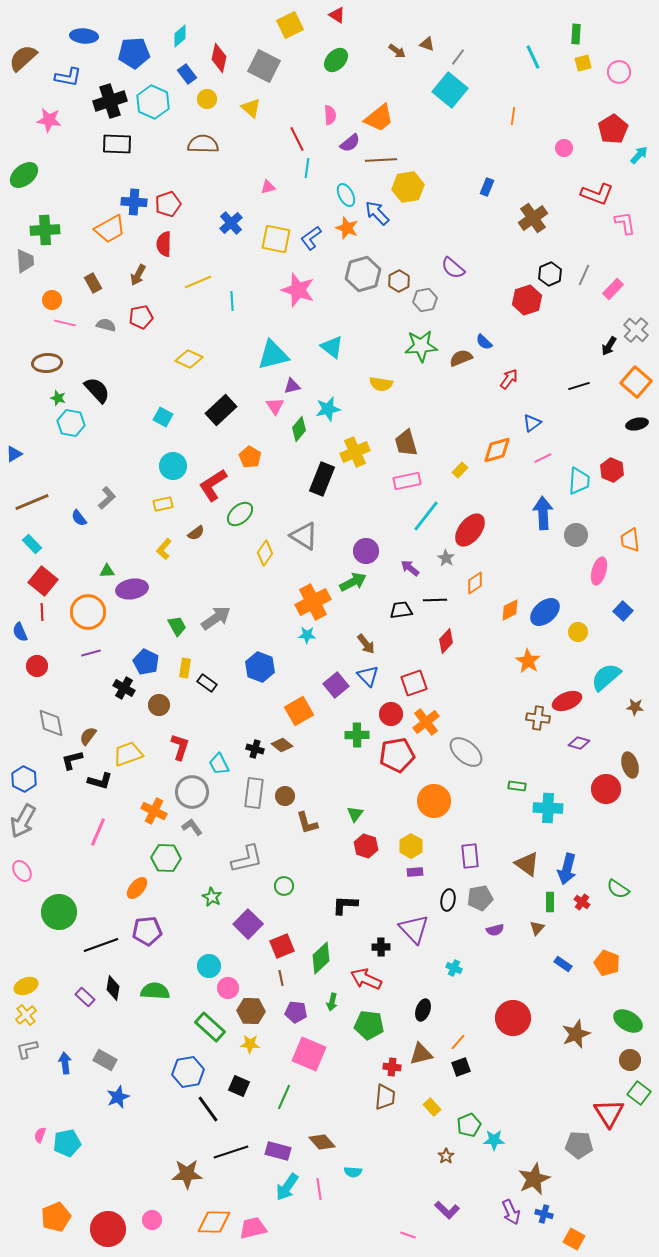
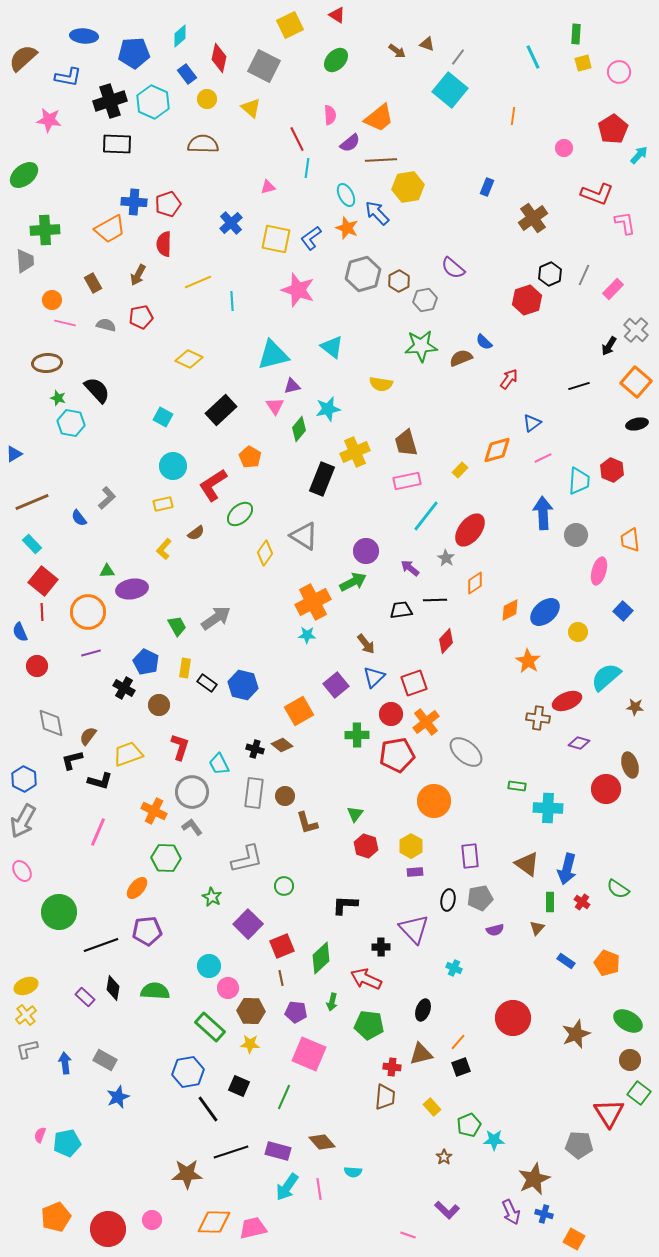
blue hexagon at (260, 667): moved 17 px left, 18 px down; rotated 8 degrees counterclockwise
blue triangle at (368, 676): moved 6 px right, 1 px down; rotated 30 degrees clockwise
blue rectangle at (563, 964): moved 3 px right, 3 px up
brown star at (446, 1156): moved 2 px left, 1 px down
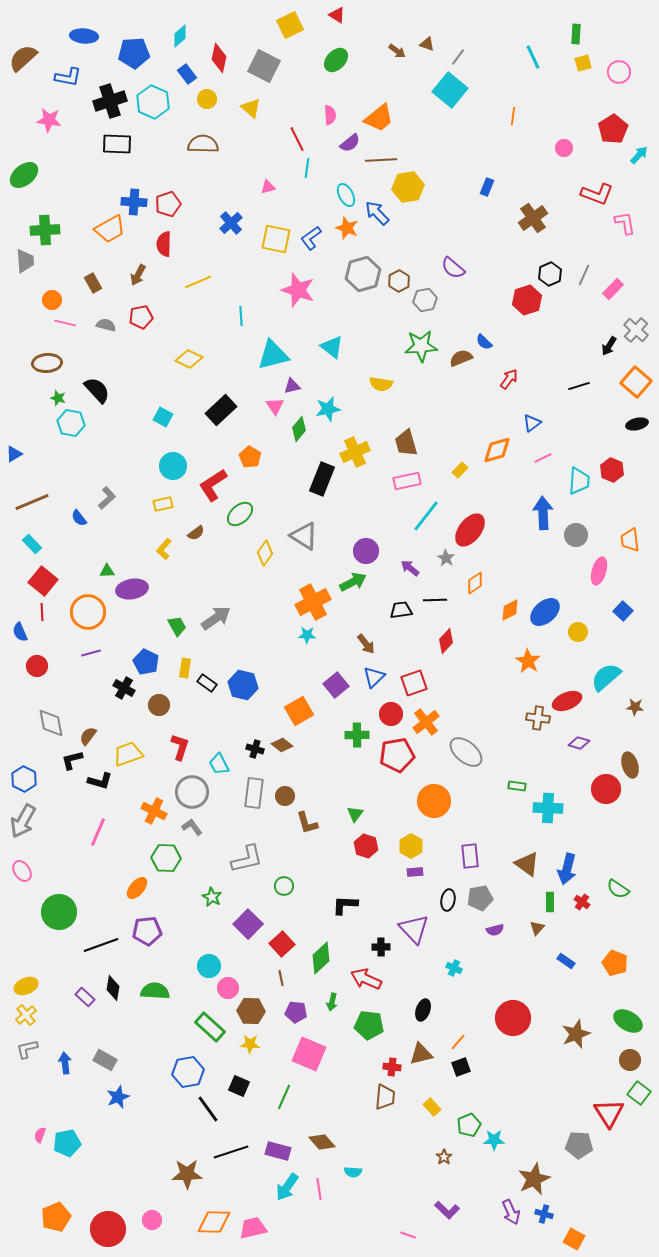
cyan line at (232, 301): moved 9 px right, 15 px down
red square at (282, 946): moved 2 px up; rotated 20 degrees counterclockwise
orange pentagon at (607, 963): moved 8 px right
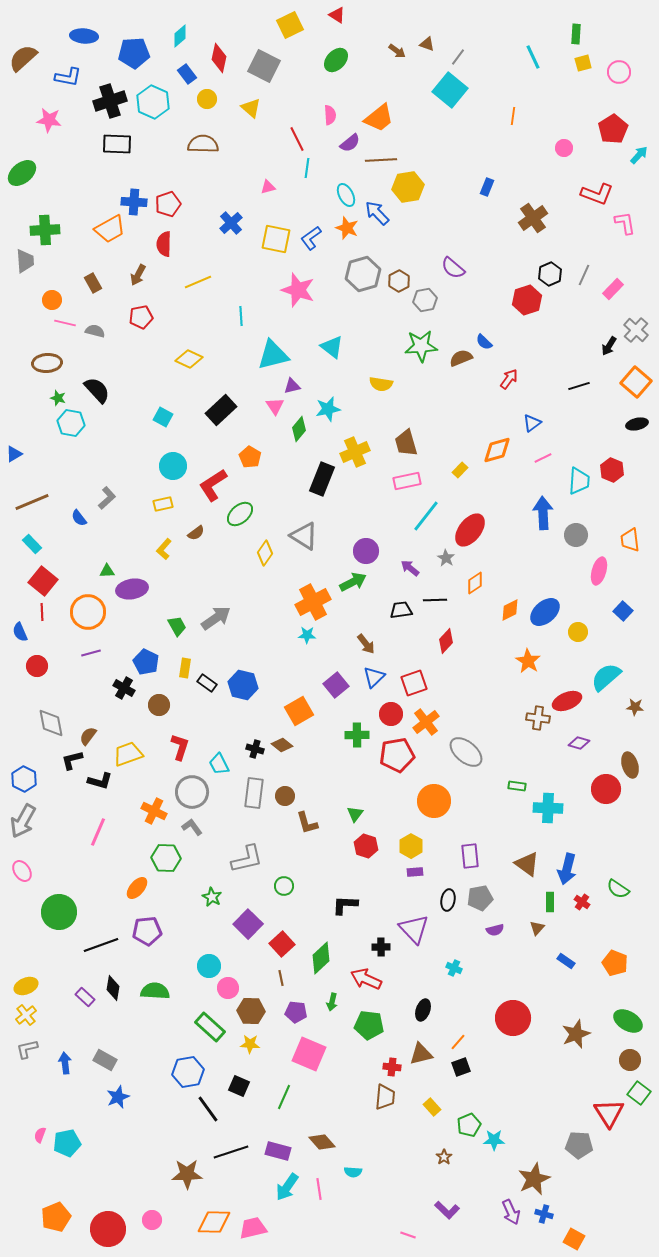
green ellipse at (24, 175): moved 2 px left, 2 px up
gray semicircle at (106, 325): moved 11 px left, 6 px down
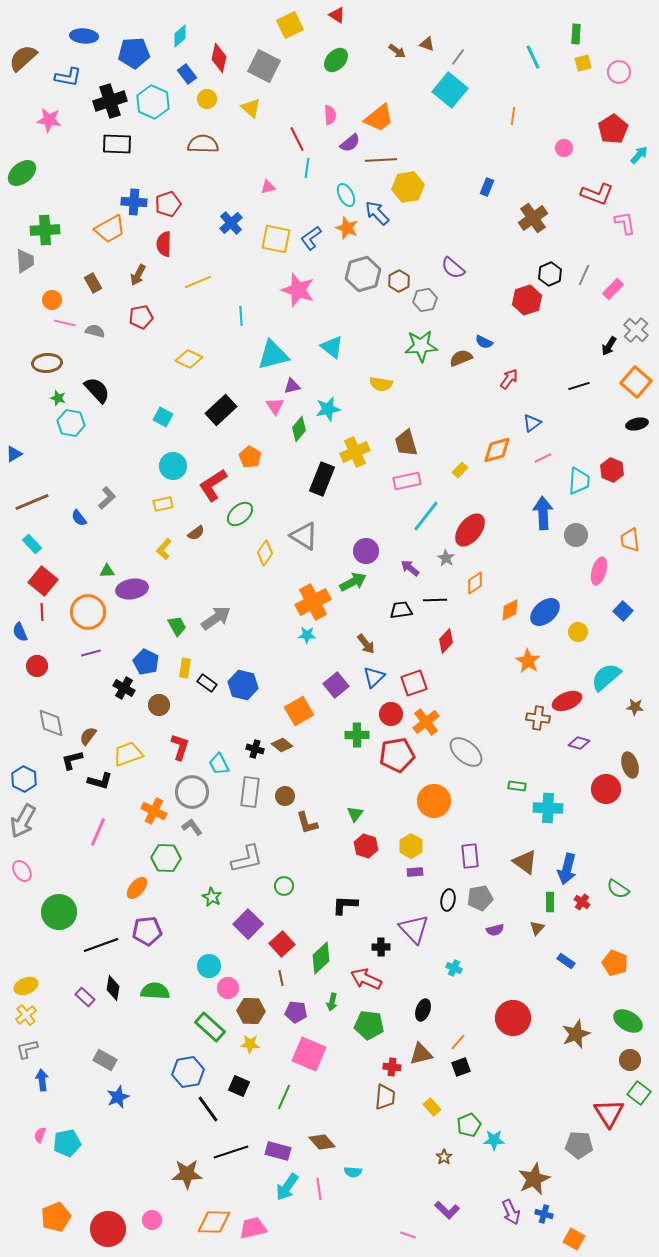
blue semicircle at (484, 342): rotated 18 degrees counterclockwise
gray rectangle at (254, 793): moved 4 px left, 1 px up
brown triangle at (527, 864): moved 2 px left, 2 px up
blue arrow at (65, 1063): moved 23 px left, 17 px down
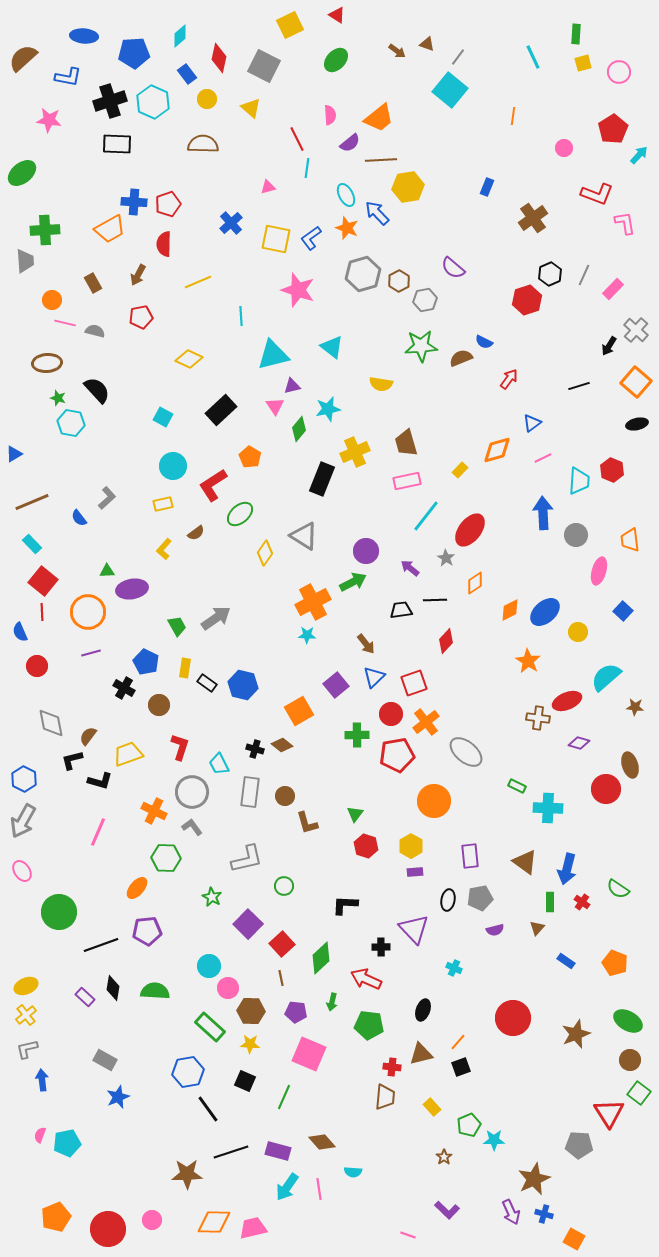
green rectangle at (517, 786): rotated 18 degrees clockwise
black square at (239, 1086): moved 6 px right, 5 px up
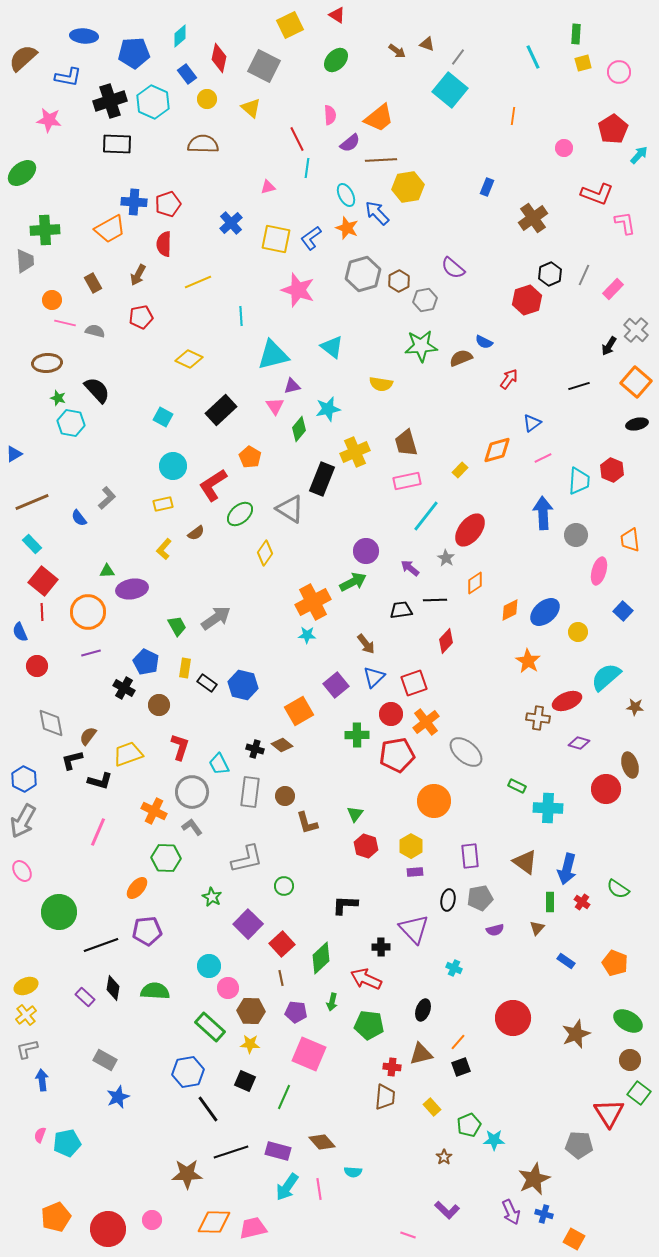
gray triangle at (304, 536): moved 14 px left, 27 px up
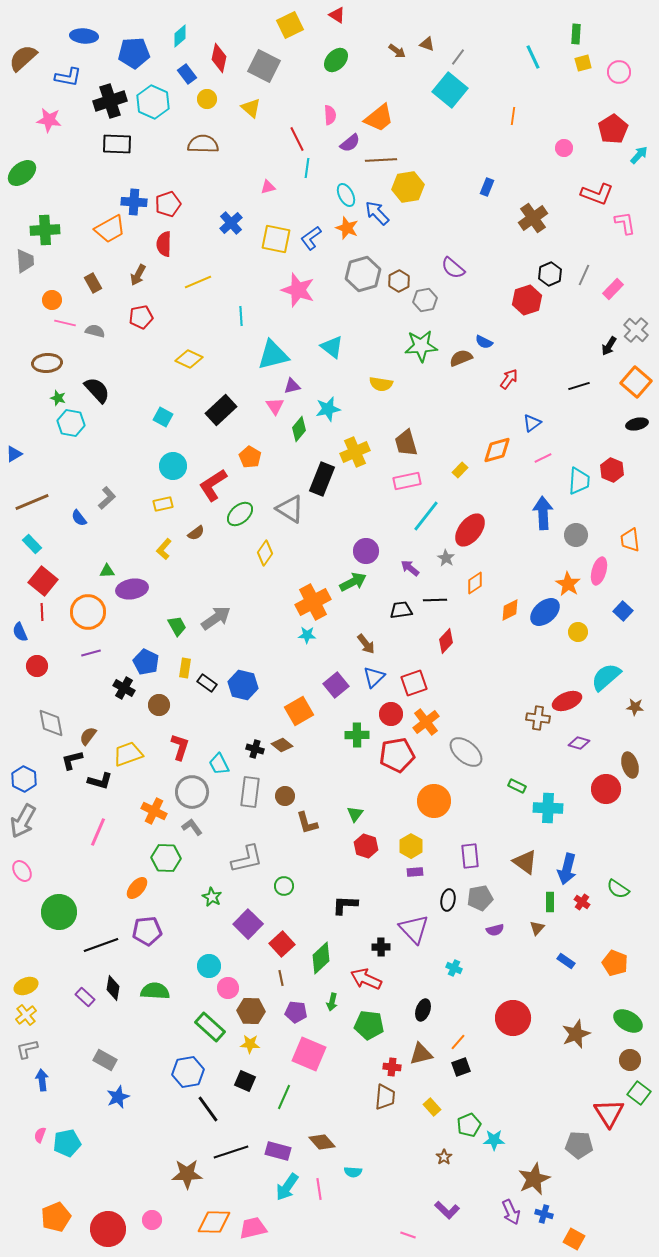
orange star at (528, 661): moved 40 px right, 77 px up
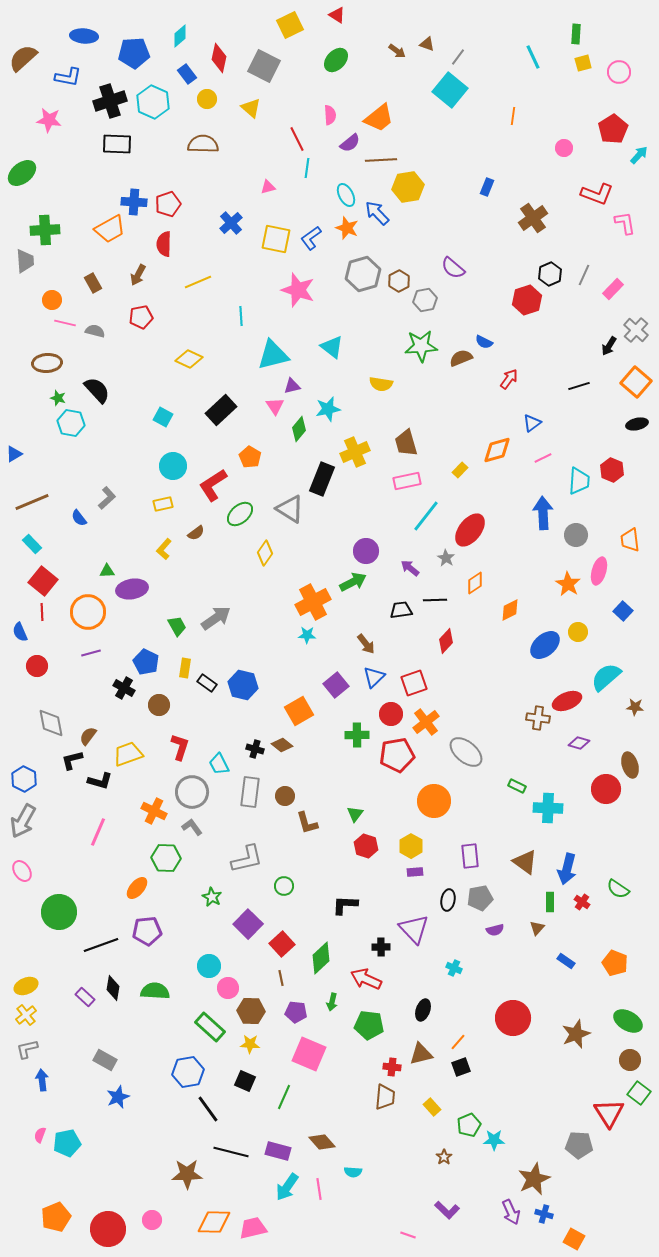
blue ellipse at (545, 612): moved 33 px down
black line at (231, 1152): rotated 32 degrees clockwise
